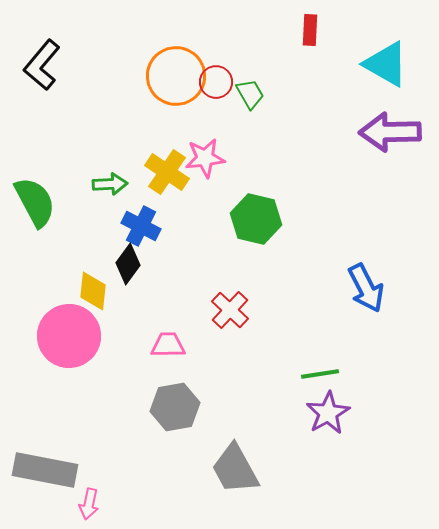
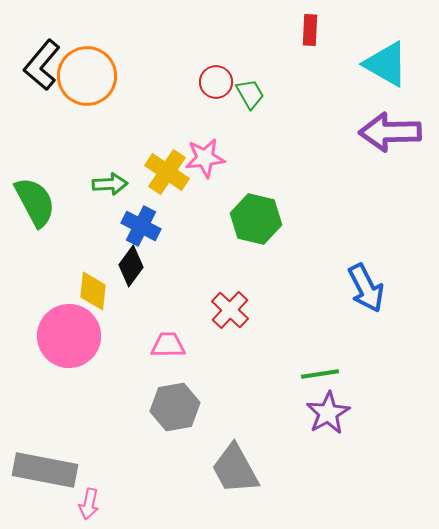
orange circle: moved 89 px left
black diamond: moved 3 px right, 2 px down
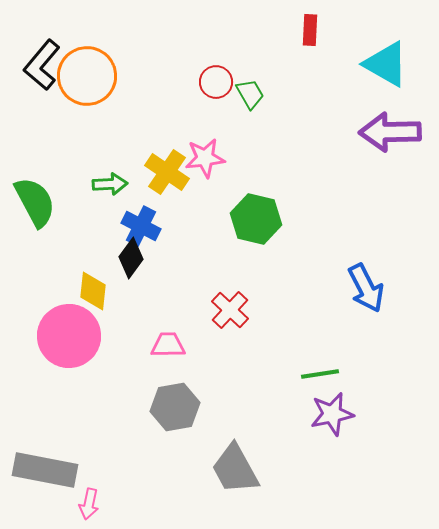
black diamond: moved 8 px up
purple star: moved 4 px right, 1 px down; rotated 18 degrees clockwise
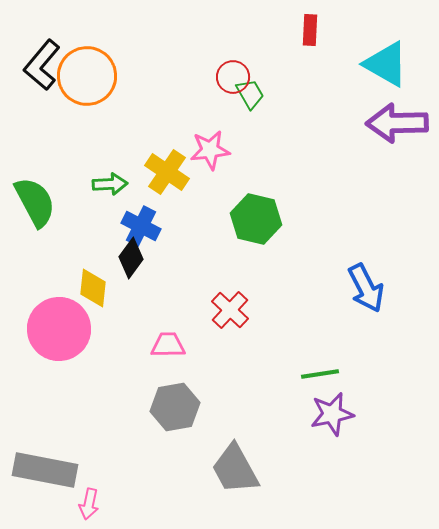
red circle: moved 17 px right, 5 px up
purple arrow: moved 7 px right, 9 px up
pink star: moved 5 px right, 8 px up
yellow diamond: moved 3 px up
pink circle: moved 10 px left, 7 px up
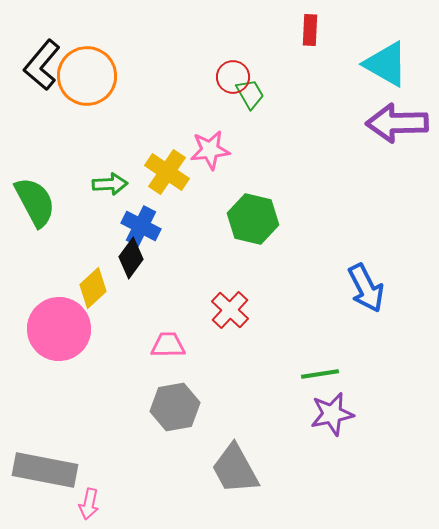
green hexagon: moved 3 px left
yellow diamond: rotated 42 degrees clockwise
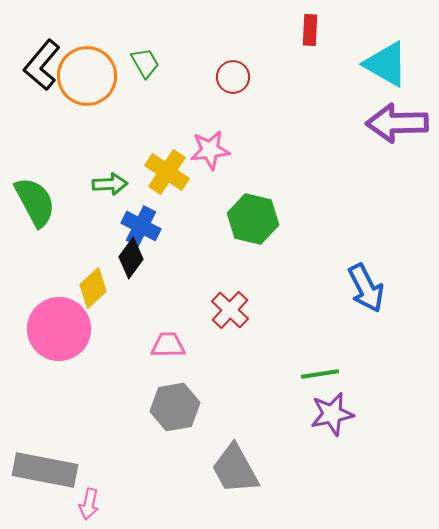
green trapezoid: moved 105 px left, 31 px up
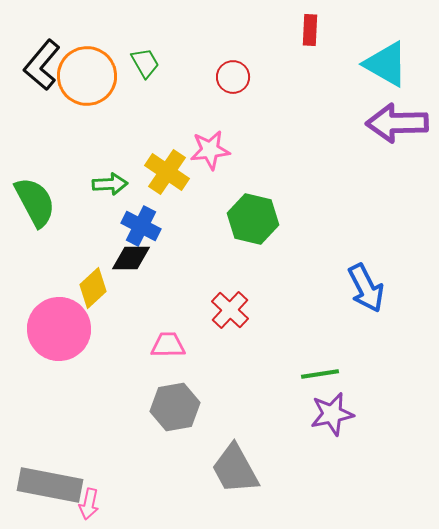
black diamond: rotated 54 degrees clockwise
gray rectangle: moved 5 px right, 15 px down
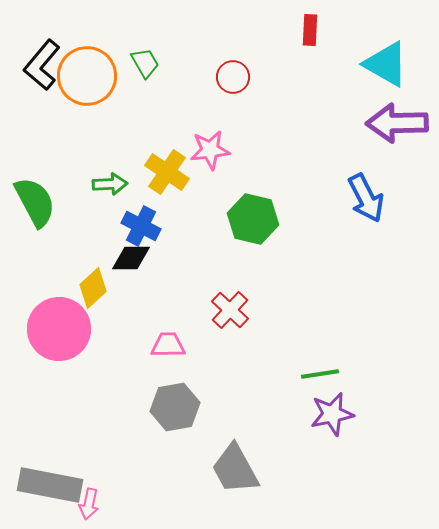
blue arrow: moved 90 px up
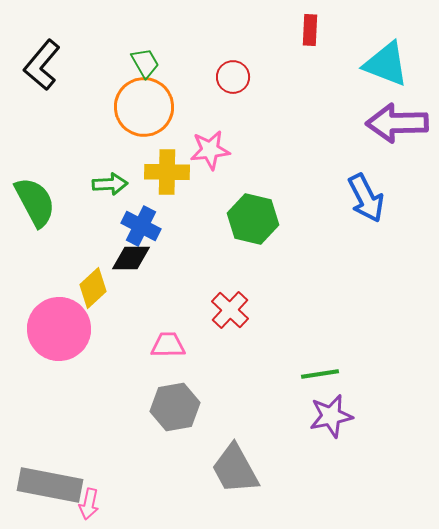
cyan triangle: rotated 9 degrees counterclockwise
orange circle: moved 57 px right, 31 px down
yellow cross: rotated 33 degrees counterclockwise
purple star: moved 1 px left, 2 px down
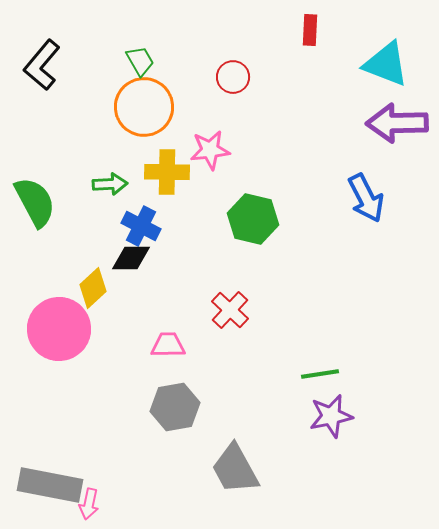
green trapezoid: moved 5 px left, 2 px up
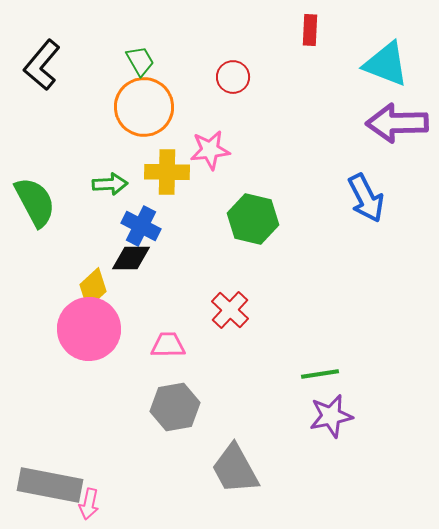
pink circle: moved 30 px right
